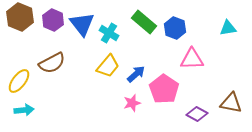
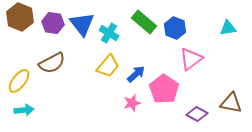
purple hexagon: moved 3 px down; rotated 15 degrees counterclockwise
pink triangle: moved 1 px left; rotated 35 degrees counterclockwise
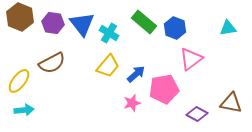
pink pentagon: rotated 28 degrees clockwise
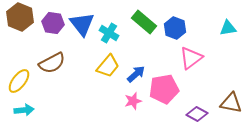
pink triangle: moved 1 px up
pink star: moved 1 px right, 2 px up
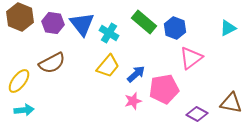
cyan triangle: rotated 18 degrees counterclockwise
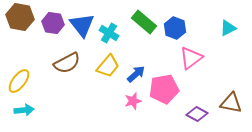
brown hexagon: rotated 12 degrees counterclockwise
blue triangle: moved 1 px down
brown semicircle: moved 15 px right
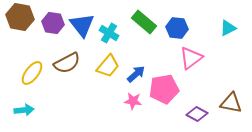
blue hexagon: moved 2 px right; rotated 15 degrees counterclockwise
yellow ellipse: moved 13 px right, 8 px up
pink star: rotated 24 degrees clockwise
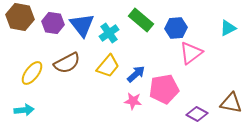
green rectangle: moved 3 px left, 2 px up
blue hexagon: moved 1 px left; rotated 10 degrees counterclockwise
cyan cross: rotated 24 degrees clockwise
pink triangle: moved 5 px up
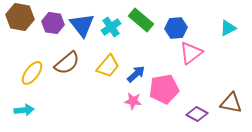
cyan cross: moved 2 px right, 6 px up
brown semicircle: rotated 12 degrees counterclockwise
